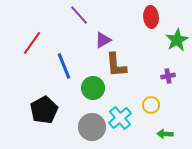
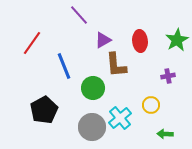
red ellipse: moved 11 px left, 24 px down
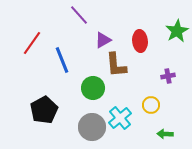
green star: moved 9 px up
blue line: moved 2 px left, 6 px up
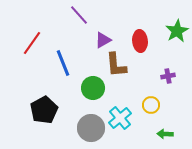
blue line: moved 1 px right, 3 px down
gray circle: moved 1 px left, 1 px down
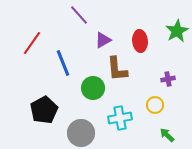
brown L-shape: moved 1 px right, 4 px down
purple cross: moved 3 px down
yellow circle: moved 4 px right
cyan cross: rotated 30 degrees clockwise
gray circle: moved 10 px left, 5 px down
green arrow: moved 2 px right, 1 px down; rotated 42 degrees clockwise
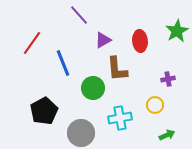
black pentagon: moved 1 px down
green arrow: rotated 112 degrees clockwise
